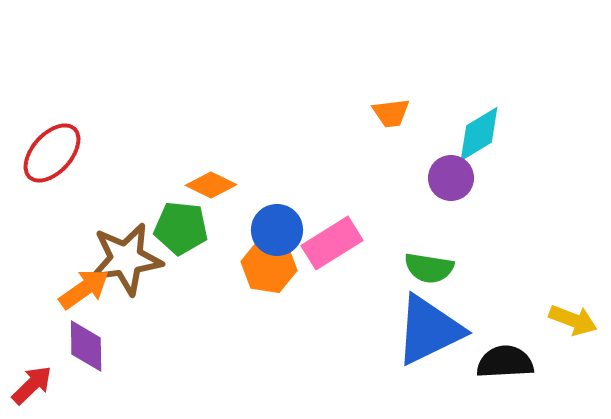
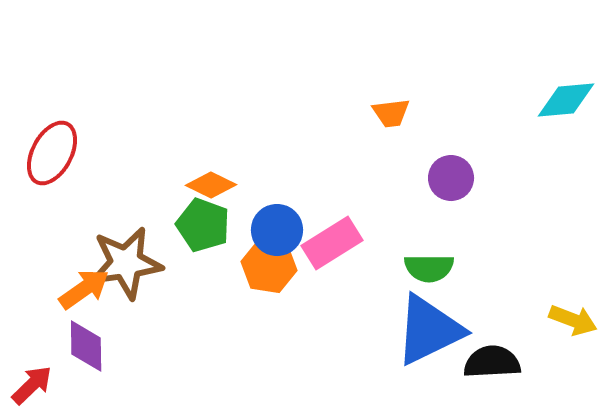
cyan diamond: moved 87 px right, 34 px up; rotated 26 degrees clockwise
red ellipse: rotated 14 degrees counterclockwise
green pentagon: moved 22 px right, 3 px up; rotated 14 degrees clockwise
brown star: moved 4 px down
green semicircle: rotated 9 degrees counterclockwise
black semicircle: moved 13 px left
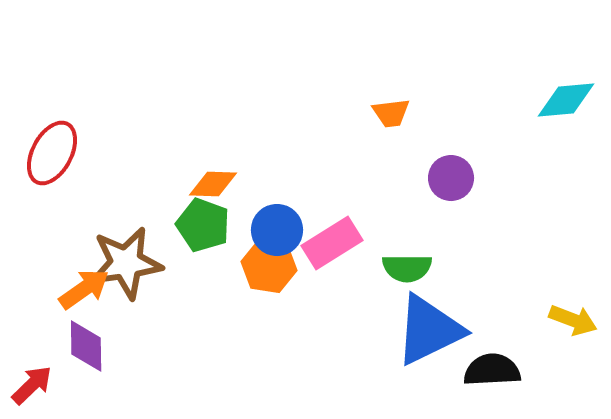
orange diamond: moved 2 px right, 1 px up; rotated 24 degrees counterclockwise
green semicircle: moved 22 px left
black semicircle: moved 8 px down
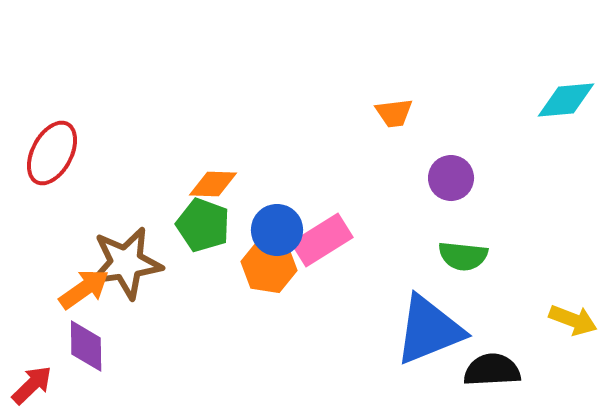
orange trapezoid: moved 3 px right
pink rectangle: moved 10 px left, 3 px up
green semicircle: moved 56 px right, 12 px up; rotated 6 degrees clockwise
blue triangle: rotated 4 degrees clockwise
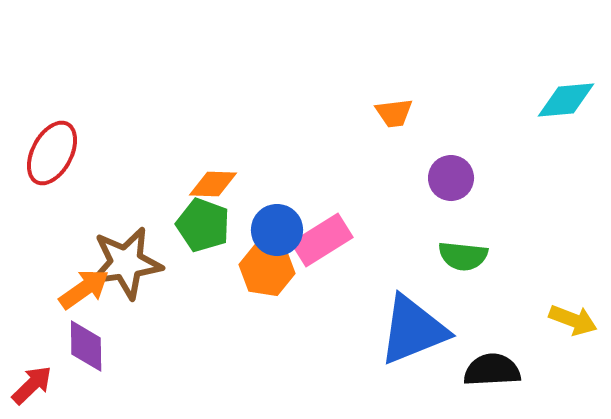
orange hexagon: moved 2 px left, 3 px down
blue triangle: moved 16 px left
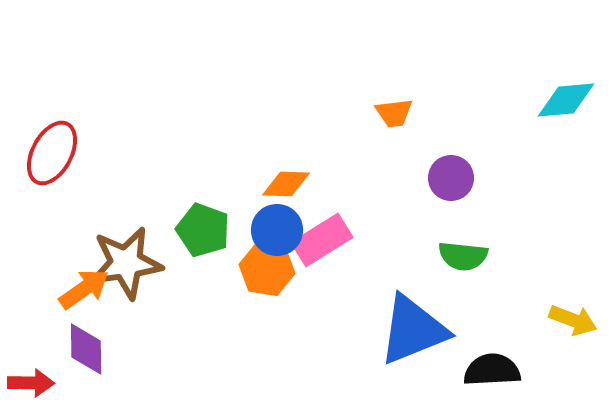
orange diamond: moved 73 px right
green pentagon: moved 5 px down
purple diamond: moved 3 px down
red arrow: moved 1 px left, 2 px up; rotated 45 degrees clockwise
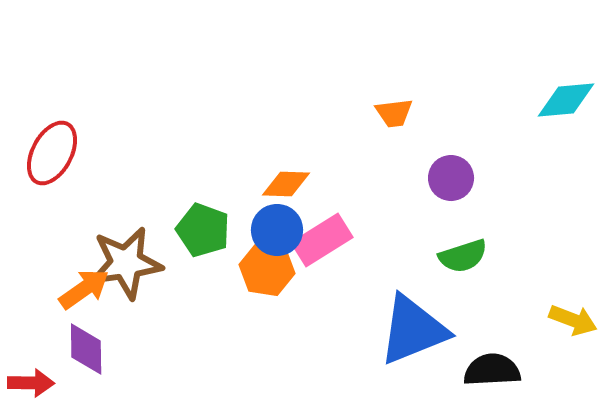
green semicircle: rotated 24 degrees counterclockwise
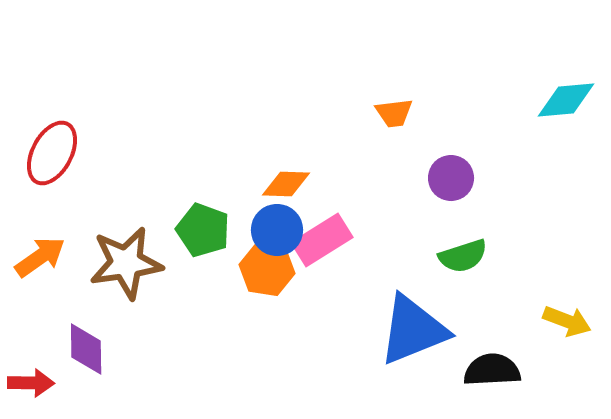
orange arrow: moved 44 px left, 32 px up
yellow arrow: moved 6 px left, 1 px down
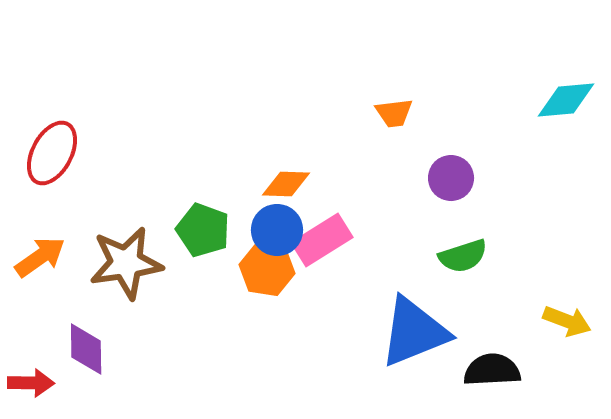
blue triangle: moved 1 px right, 2 px down
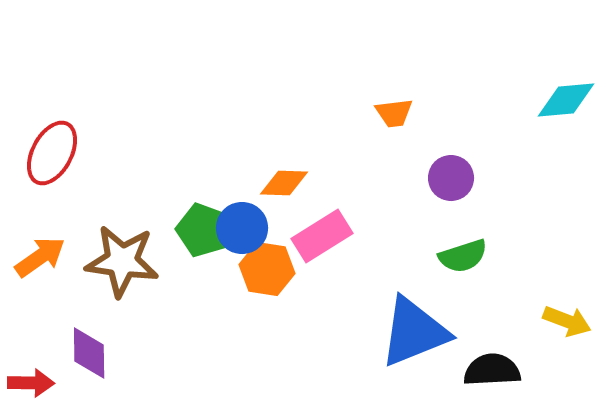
orange diamond: moved 2 px left, 1 px up
blue circle: moved 35 px left, 2 px up
pink rectangle: moved 4 px up
brown star: moved 4 px left, 2 px up; rotated 16 degrees clockwise
purple diamond: moved 3 px right, 4 px down
